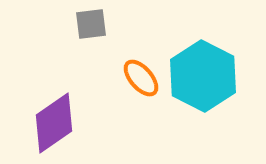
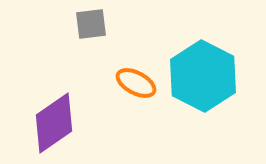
orange ellipse: moved 5 px left, 5 px down; rotated 21 degrees counterclockwise
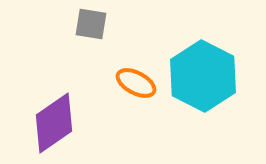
gray square: rotated 16 degrees clockwise
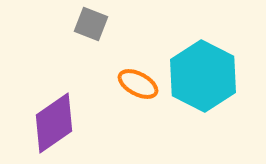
gray square: rotated 12 degrees clockwise
orange ellipse: moved 2 px right, 1 px down
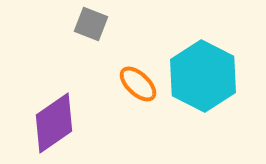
orange ellipse: rotated 15 degrees clockwise
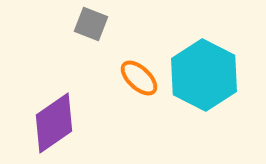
cyan hexagon: moved 1 px right, 1 px up
orange ellipse: moved 1 px right, 6 px up
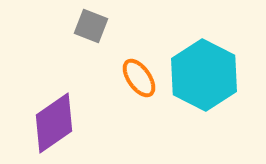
gray square: moved 2 px down
orange ellipse: rotated 12 degrees clockwise
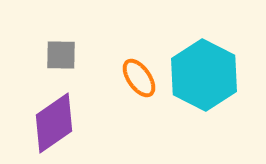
gray square: moved 30 px left, 29 px down; rotated 20 degrees counterclockwise
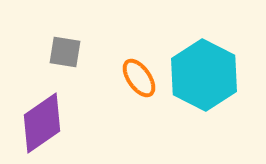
gray square: moved 4 px right, 3 px up; rotated 8 degrees clockwise
purple diamond: moved 12 px left
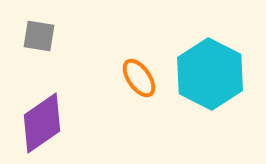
gray square: moved 26 px left, 16 px up
cyan hexagon: moved 6 px right, 1 px up
